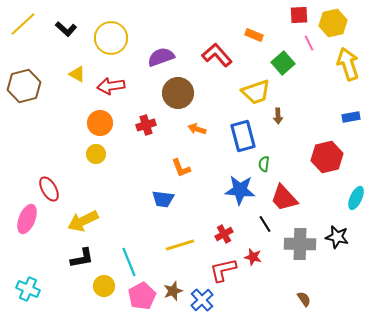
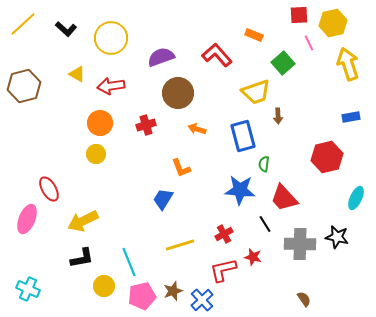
blue trapezoid at (163, 199): rotated 115 degrees clockwise
pink pentagon at (142, 296): rotated 16 degrees clockwise
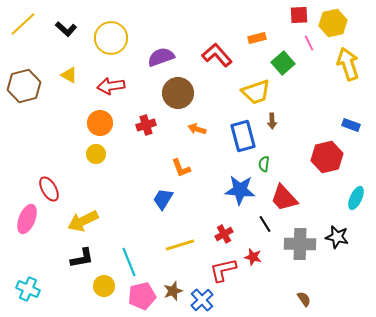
orange rectangle at (254, 35): moved 3 px right, 3 px down; rotated 36 degrees counterclockwise
yellow triangle at (77, 74): moved 8 px left, 1 px down
brown arrow at (278, 116): moved 6 px left, 5 px down
blue rectangle at (351, 117): moved 8 px down; rotated 30 degrees clockwise
